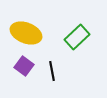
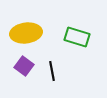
yellow ellipse: rotated 28 degrees counterclockwise
green rectangle: rotated 60 degrees clockwise
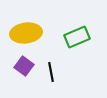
green rectangle: rotated 40 degrees counterclockwise
black line: moved 1 px left, 1 px down
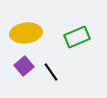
purple square: rotated 12 degrees clockwise
black line: rotated 24 degrees counterclockwise
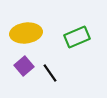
black line: moved 1 px left, 1 px down
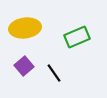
yellow ellipse: moved 1 px left, 5 px up
black line: moved 4 px right
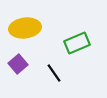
green rectangle: moved 6 px down
purple square: moved 6 px left, 2 px up
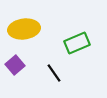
yellow ellipse: moved 1 px left, 1 px down
purple square: moved 3 px left, 1 px down
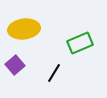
green rectangle: moved 3 px right
black line: rotated 66 degrees clockwise
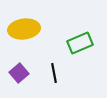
purple square: moved 4 px right, 8 px down
black line: rotated 42 degrees counterclockwise
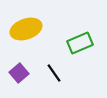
yellow ellipse: moved 2 px right; rotated 12 degrees counterclockwise
black line: rotated 24 degrees counterclockwise
